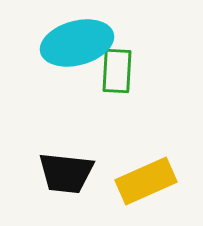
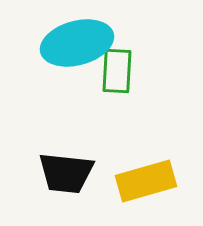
yellow rectangle: rotated 8 degrees clockwise
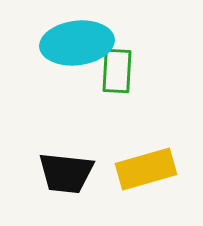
cyan ellipse: rotated 8 degrees clockwise
yellow rectangle: moved 12 px up
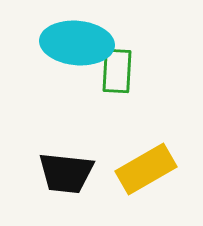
cyan ellipse: rotated 12 degrees clockwise
yellow rectangle: rotated 14 degrees counterclockwise
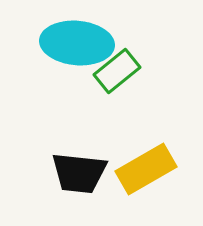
green rectangle: rotated 48 degrees clockwise
black trapezoid: moved 13 px right
